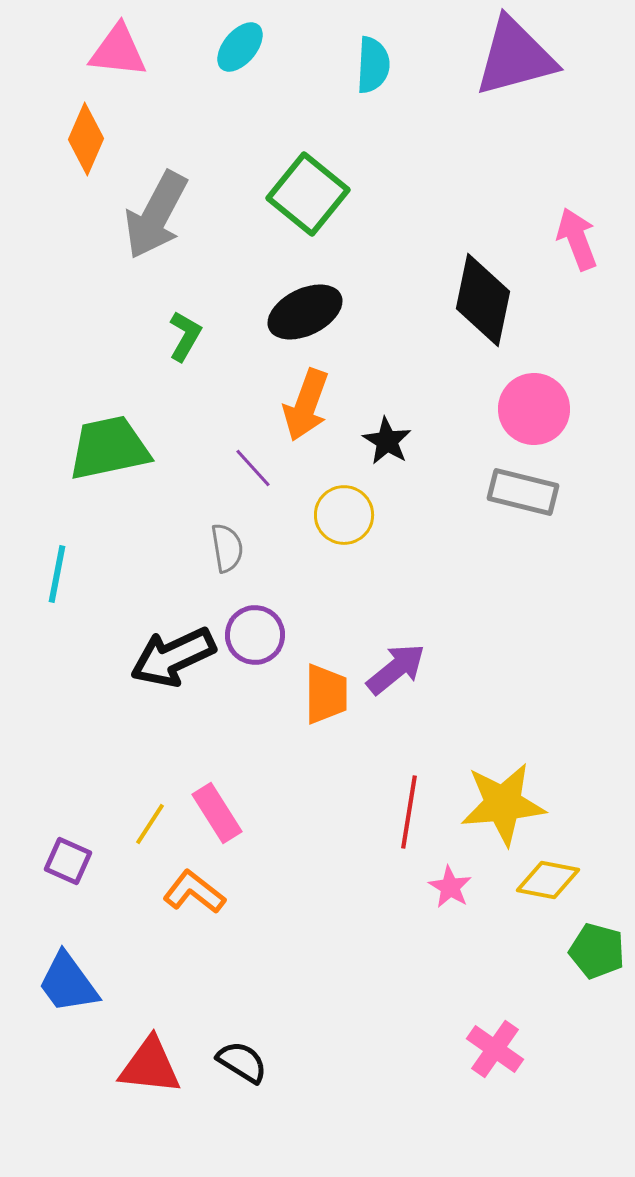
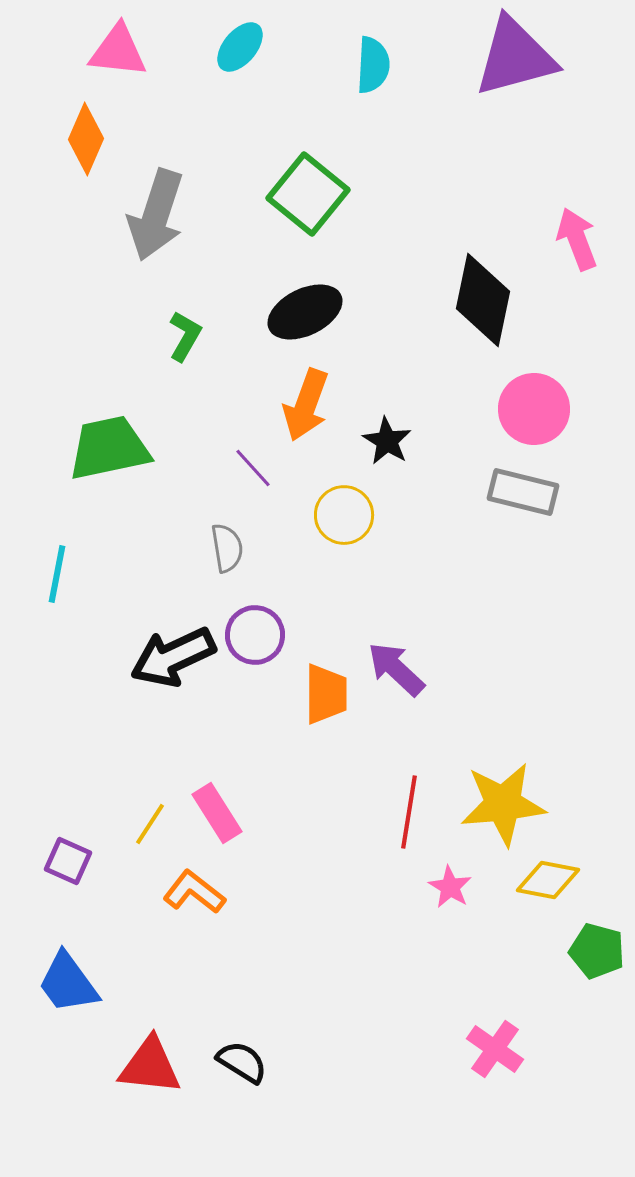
gray arrow: rotated 10 degrees counterclockwise
purple arrow: rotated 98 degrees counterclockwise
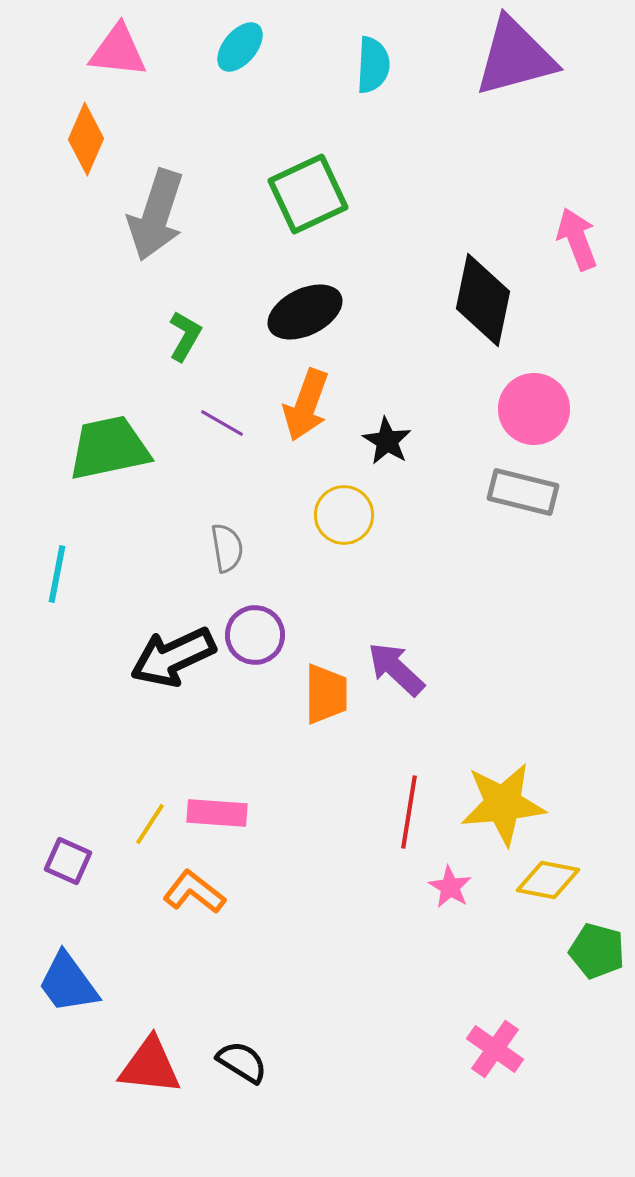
green square: rotated 26 degrees clockwise
purple line: moved 31 px left, 45 px up; rotated 18 degrees counterclockwise
pink rectangle: rotated 54 degrees counterclockwise
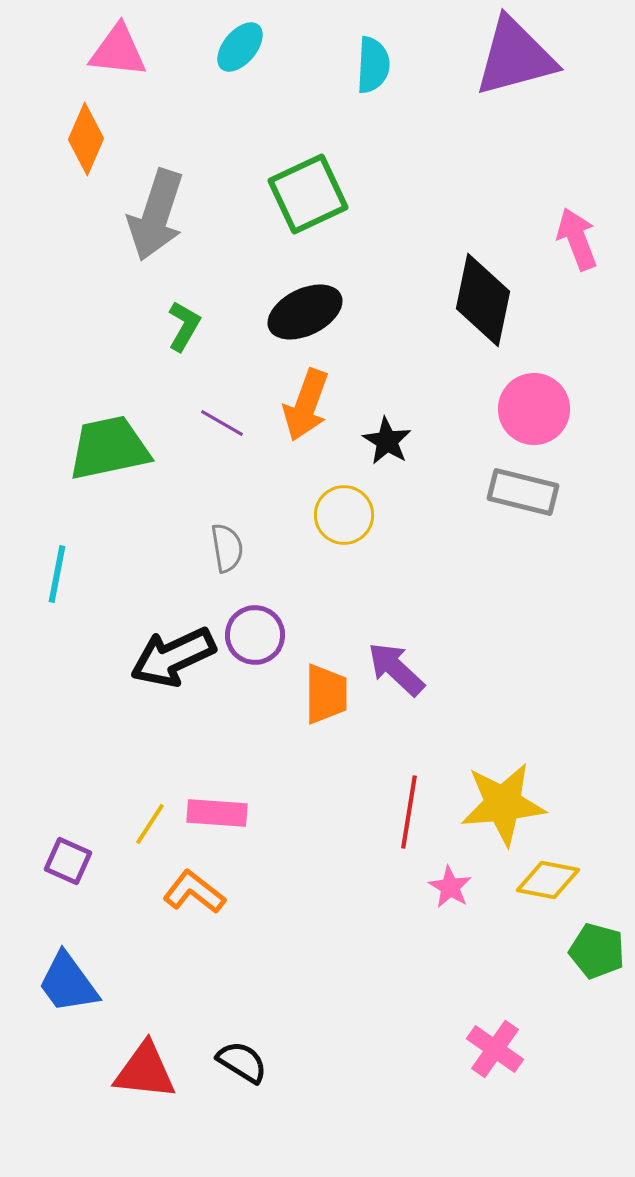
green L-shape: moved 1 px left, 10 px up
red triangle: moved 5 px left, 5 px down
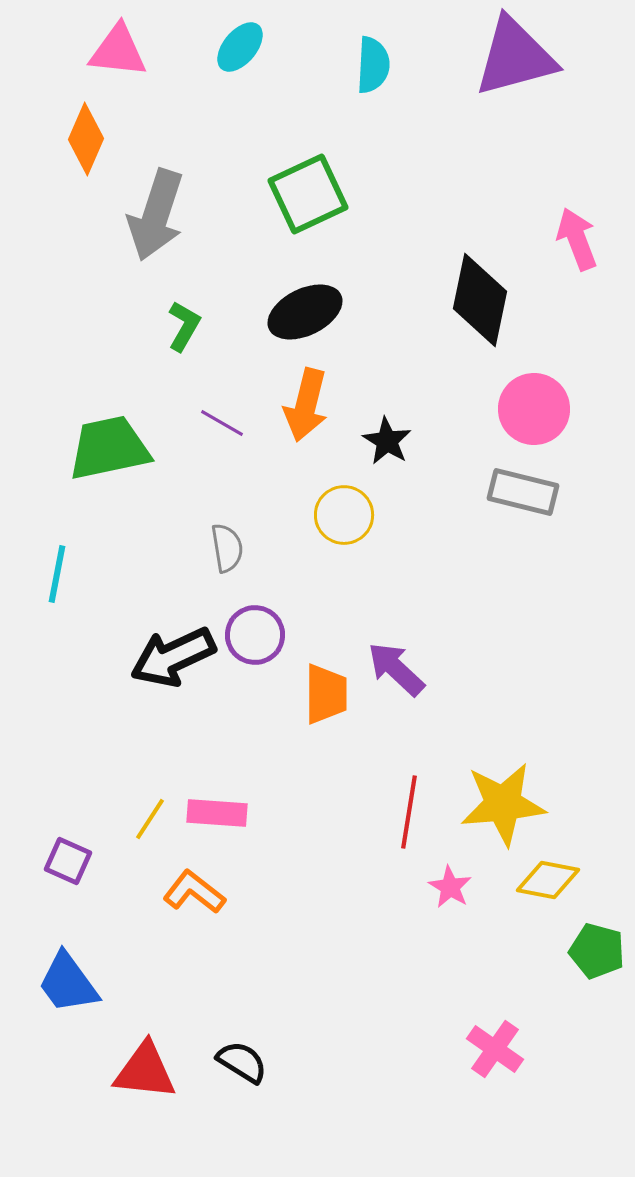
black diamond: moved 3 px left
orange arrow: rotated 6 degrees counterclockwise
yellow line: moved 5 px up
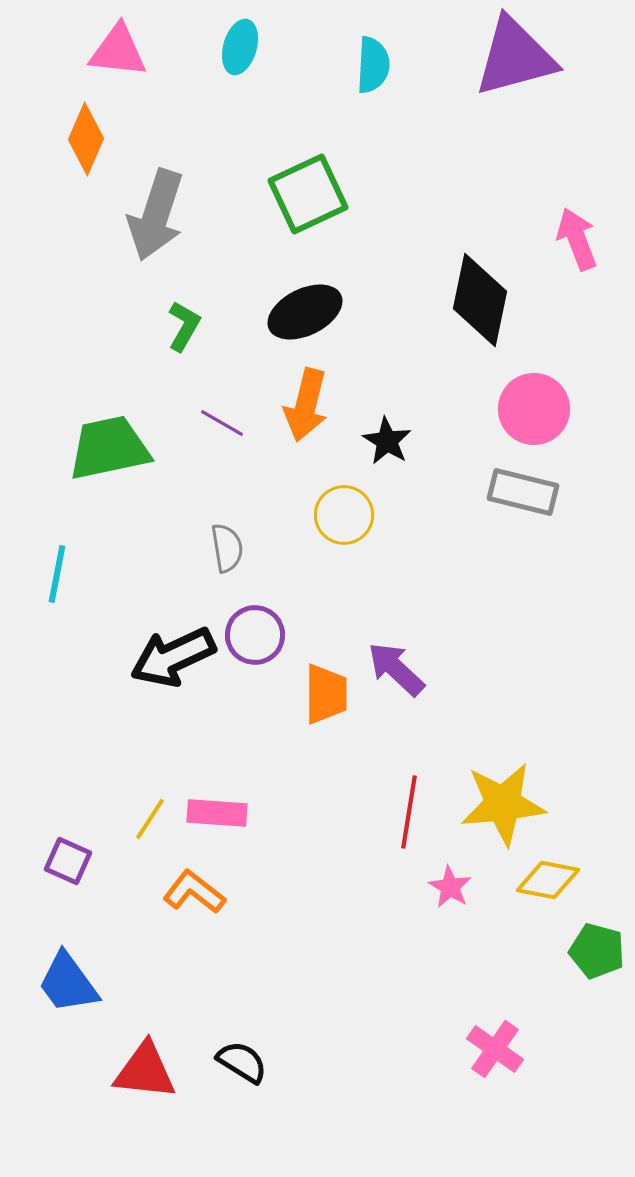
cyan ellipse: rotated 24 degrees counterclockwise
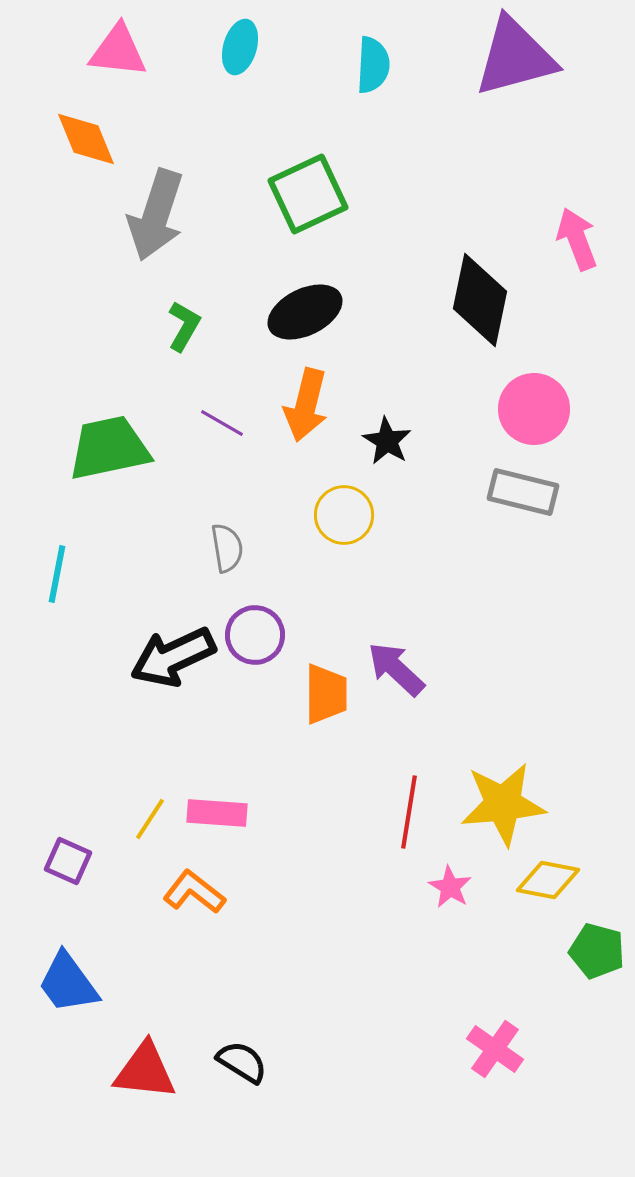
orange diamond: rotated 46 degrees counterclockwise
